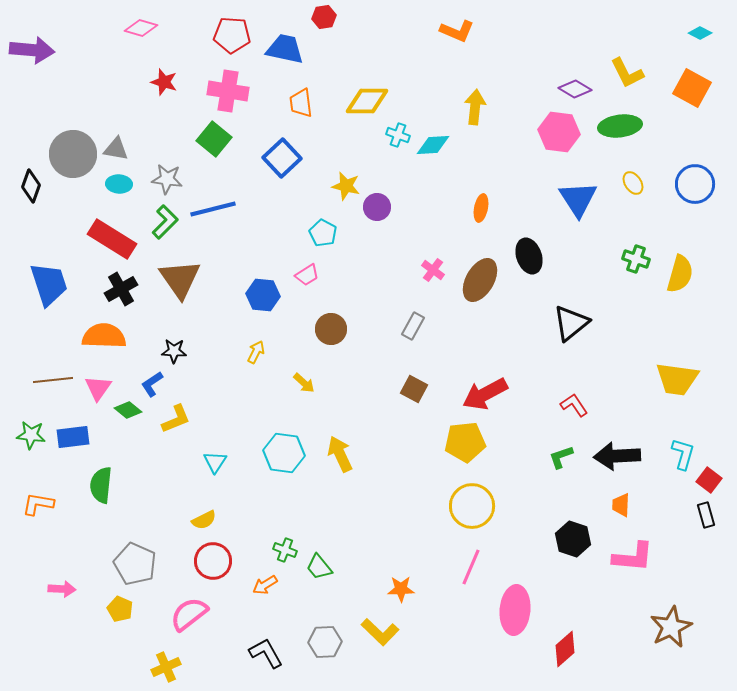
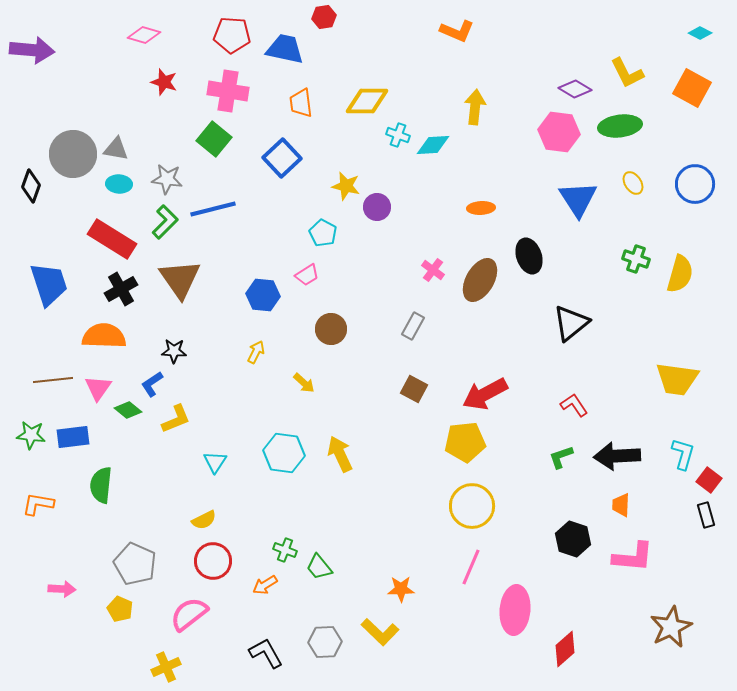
pink diamond at (141, 28): moved 3 px right, 7 px down
orange ellipse at (481, 208): rotated 76 degrees clockwise
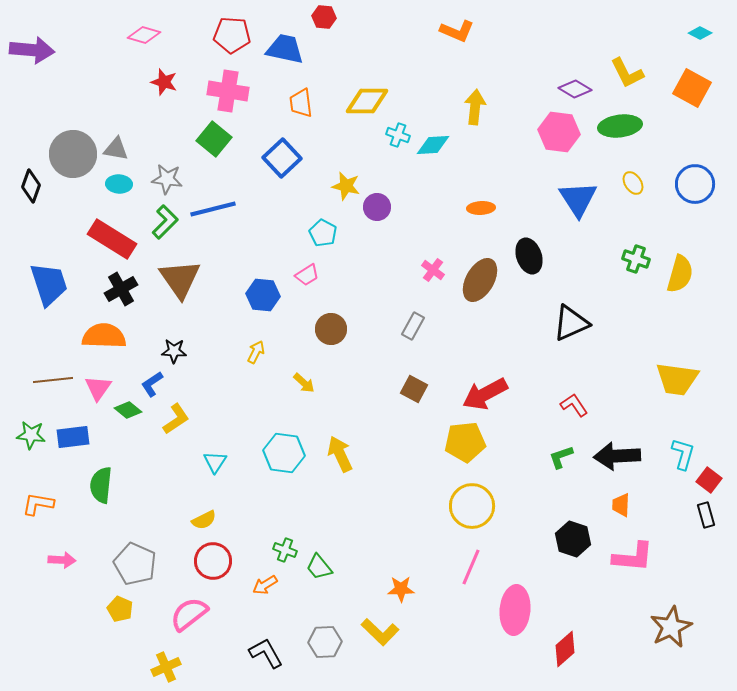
red hexagon at (324, 17): rotated 15 degrees clockwise
black triangle at (571, 323): rotated 15 degrees clockwise
yellow L-shape at (176, 419): rotated 12 degrees counterclockwise
pink arrow at (62, 589): moved 29 px up
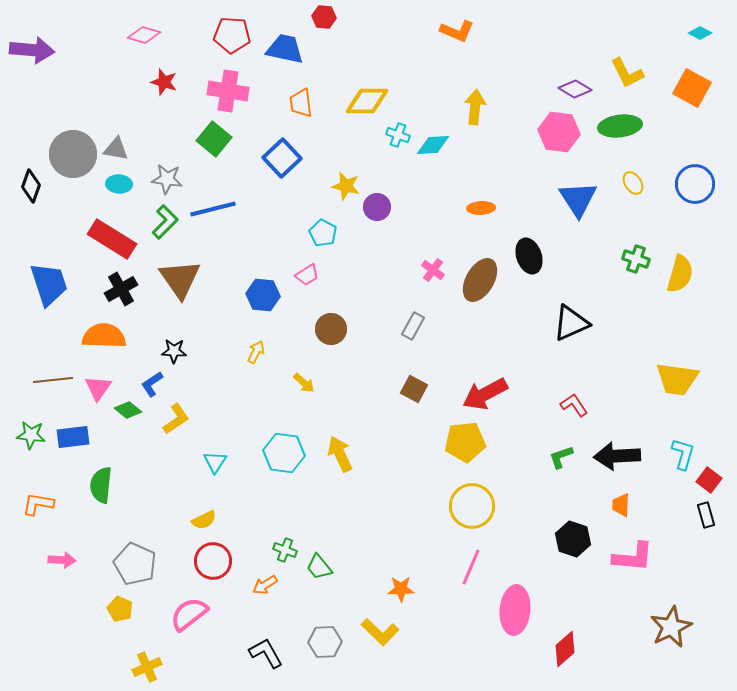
yellow cross at (166, 667): moved 19 px left
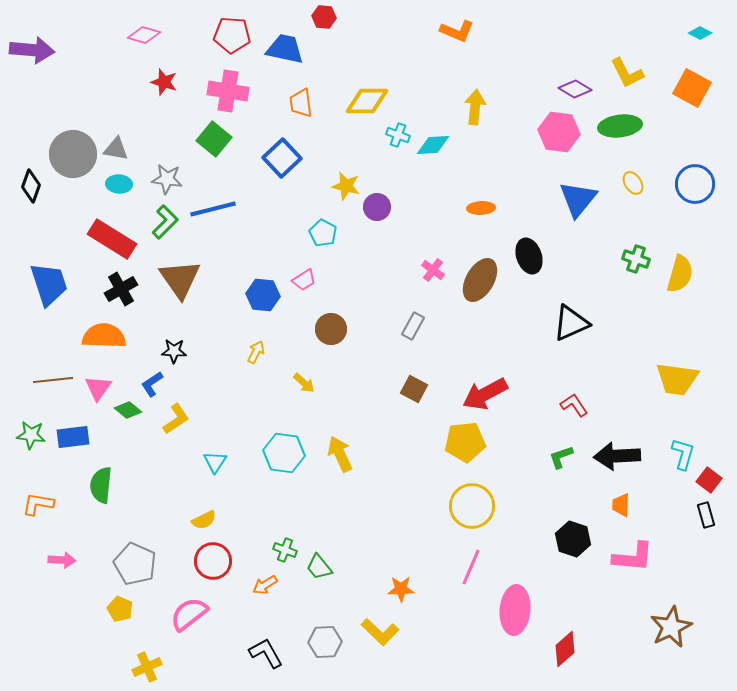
blue triangle at (578, 199): rotated 12 degrees clockwise
pink trapezoid at (307, 275): moved 3 px left, 5 px down
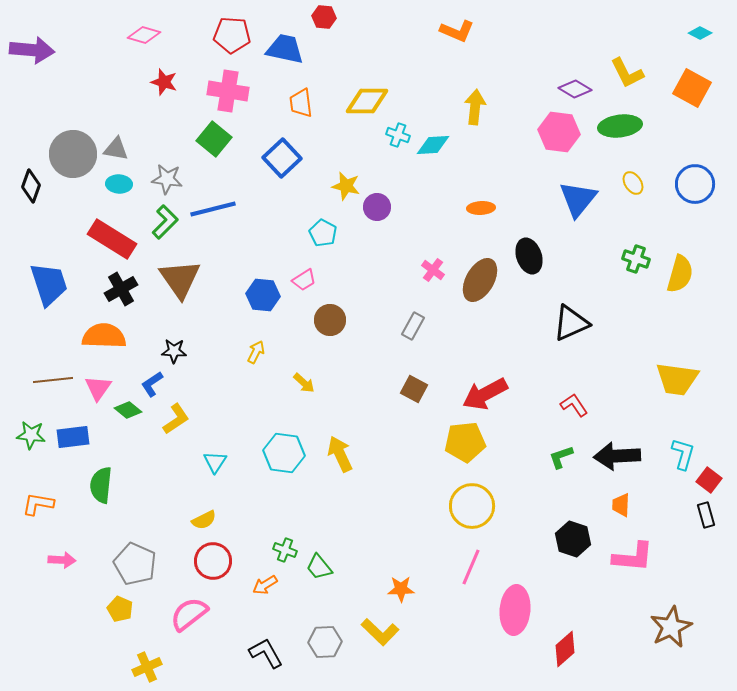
brown circle at (331, 329): moved 1 px left, 9 px up
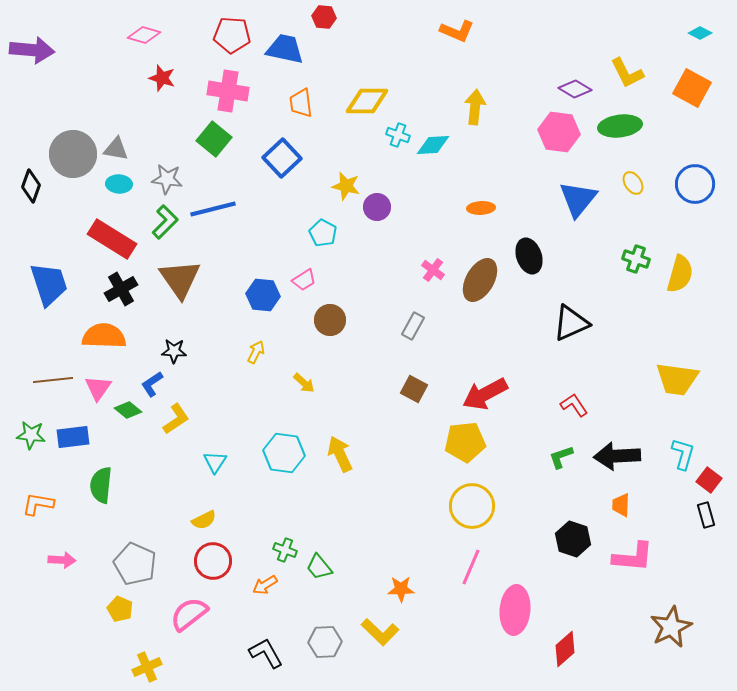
red star at (164, 82): moved 2 px left, 4 px up
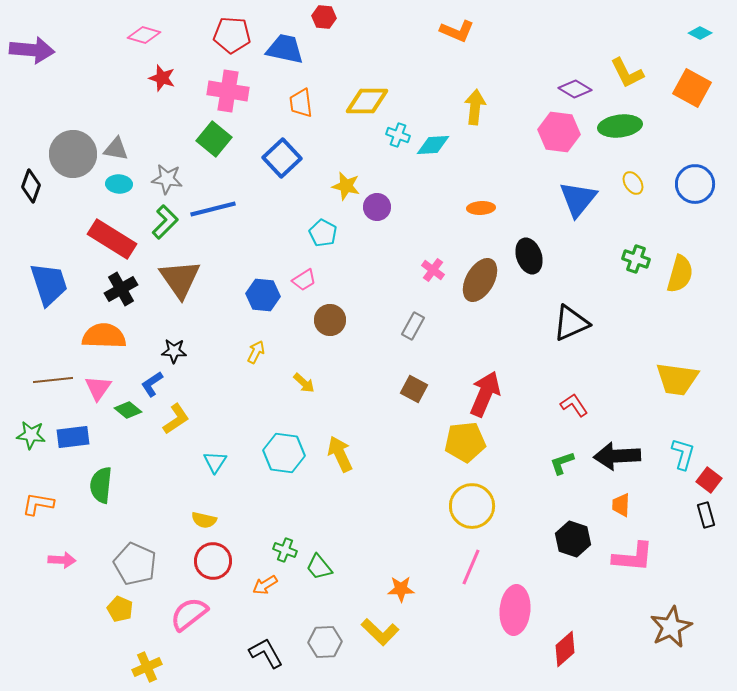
red arrow at (485, 394): rotated 141 degrees clockwise
green L-shape at (561, 457): moved 1 px right, 6 px down
yellow semicircle at (204, 520): rotated 40 degrees clockwise
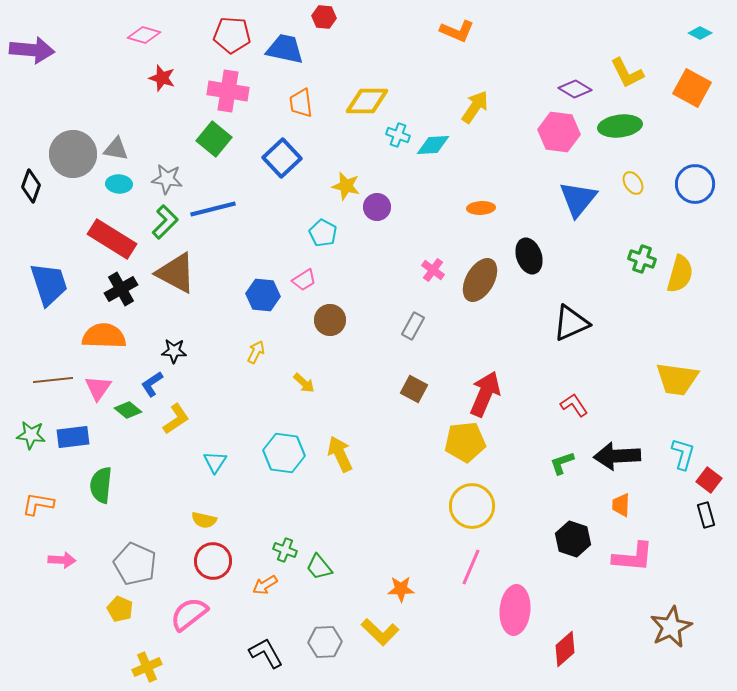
yellow arrow at (475, 107): rotated 28 degrees clockwise
green cross at (636, 259): moved 6 px right
brown triangle at (180, 279): moved 4 px left, 6 px up; rotated 27 degrees counterclockwise
